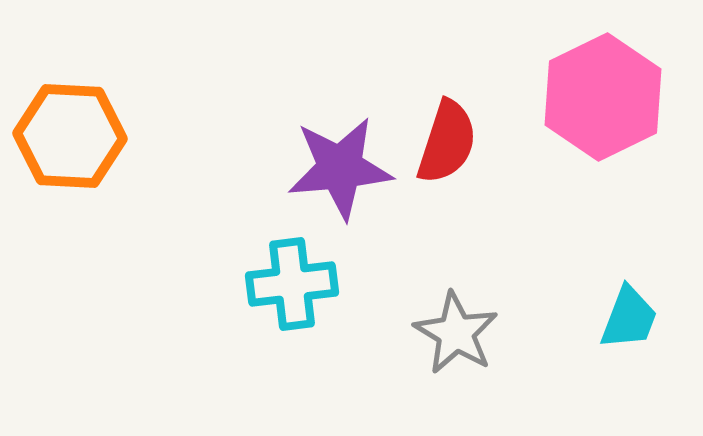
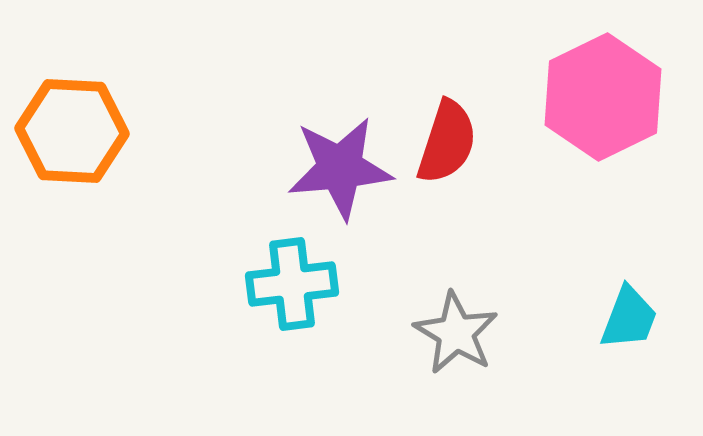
orange hexagon: moved 2 px right, 5 px up
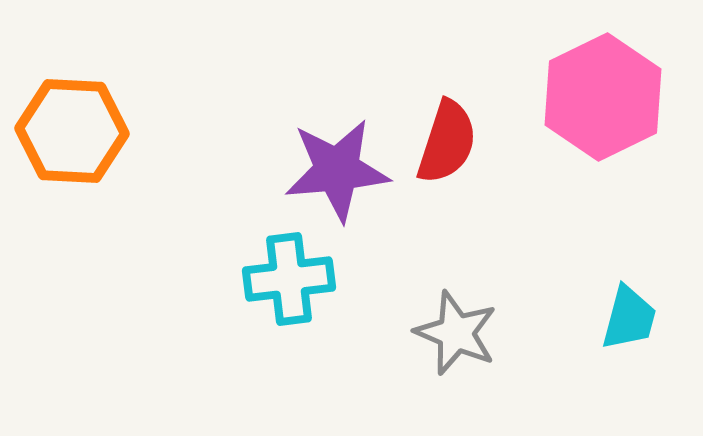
purple star: moved 3 px left, 2 px down
cyan cross: moved 3 px left, 5 px up
cyan trapezoid: rotated 6 degrees counterclockwise
gray star: rotated 8 degrees counterclockwise
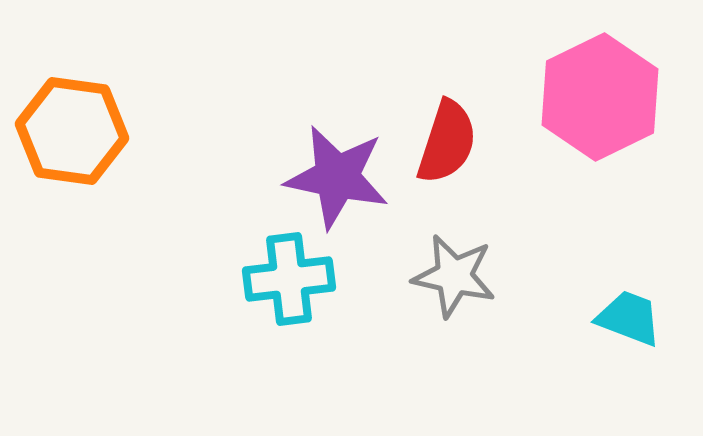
pink hexagon: moved 3 px left
orange hexagon: rotated 5 degrees clockwise
purple star: moved 7 px down; rotated 17 degrees clockwise
cyan trapezoid: rotated 84 degrees counterclockwise
gray star: moved 2 px left, 57 px up; rotated 10 degrees counterclockwise
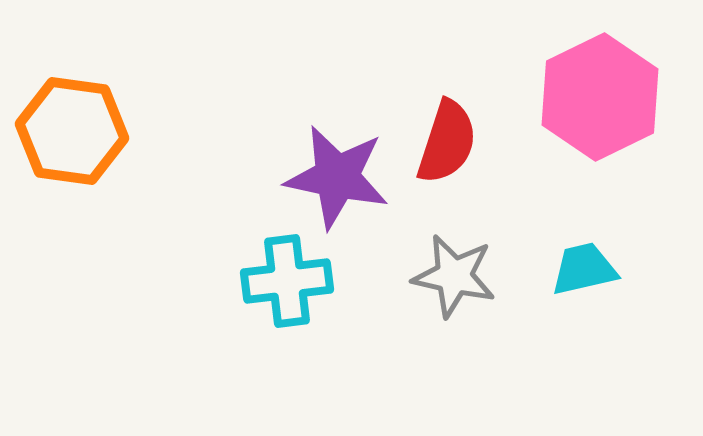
cyan cross: moved 2 px left, 2 px down
cyan trapezoid: moved 45 px left, 49 px up; rotated 34 degrees counterclockwise
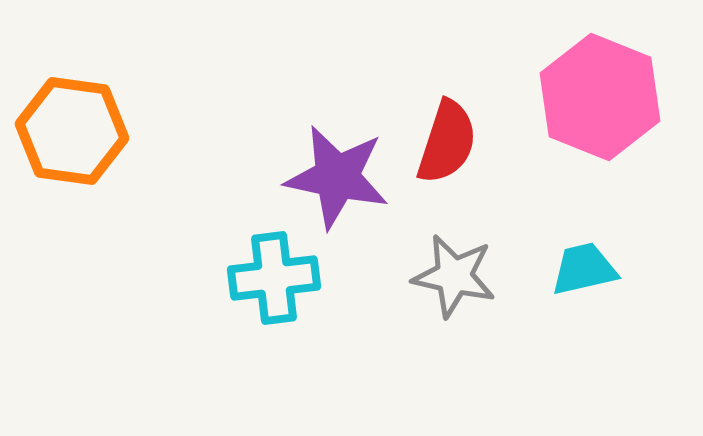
pink hexagon: rotated 12 degrees counterclockwise
cyan cross: moved 13 px left, 3 px up
